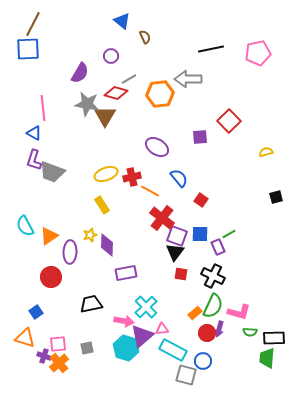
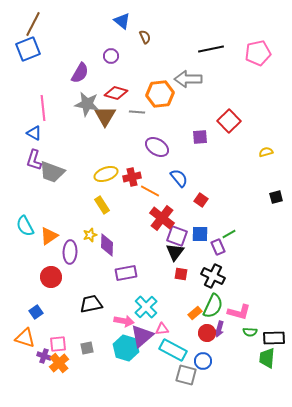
blue square at (28, 49): rotated 20 degrees counterclockwise
gray line at (129, 79): moved 8 px right, 33 px down; rotated 35 degrees clockwise
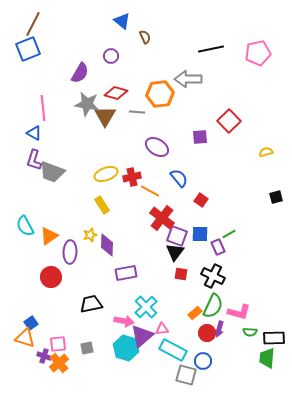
blue square at (36, 312): moved 5 px left, 11 px down
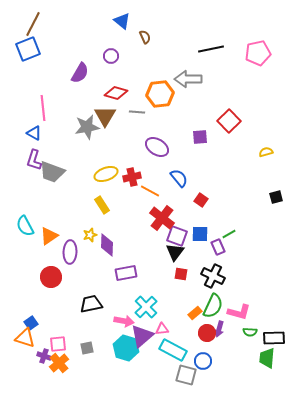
gray star at (87, 104): moved 23 px down; rotated 20 degrees counterclockwise
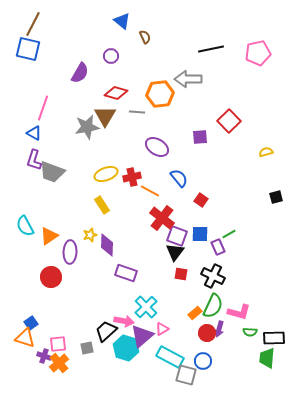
blue square at (28, 49): rotated 35 degrees clockwise
pink line at (43, 108): rotated 25 degrees clockwise
purple rectangle at (126, 273): rotated 30 degrees clockwise
black trapezoid at (91, 304): moved 15 px right, 27 px down; rotated 30 degrees counterclockwise
pink triangle at (162, 329): rotated 24 degrees counterclockwise
cyan rectangle at (173, 350): moved 3 px left, 7 px down
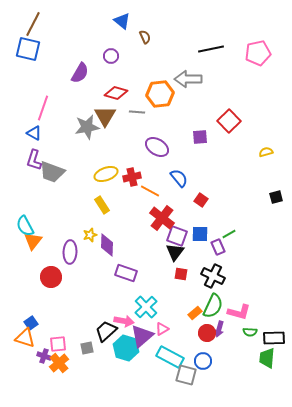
orange triangle at (49, 236): moved 16 px left, 5 px down; rotated 18 degrees counterclockwise
